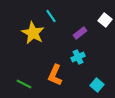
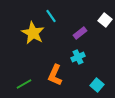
green line: rotated 56 degrees counterclockwise
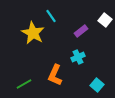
purple rectangle: moved 1 px right, 2 px up
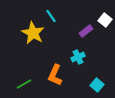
purple rectangle: moved 5 px right
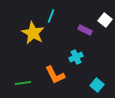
cyan line: rotated 56 degrees clockwise
purple rectangle: moved 1 px left, 1 px up; rotated 64 degrees clockwise
cyan cross: moved 2 px left
orange L-shape: rotated 50 degrees counterclockwise
green line: moved 1 px left, 1 px up; rotated 21 degrees clockwise
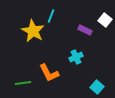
yellow star: moved 2 px up
orange L-shape: moved 6 px left, 2 px up
cyan square: moved 2 px down
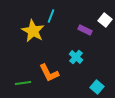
cyan cross: rotated 24 degrees counterclockwise
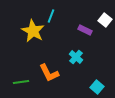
green line: moved 2 px left, 1 px up
